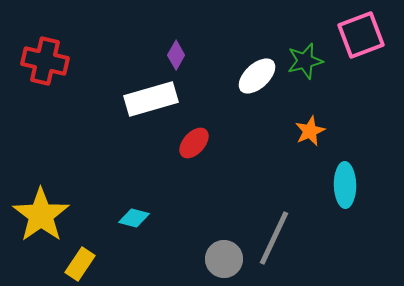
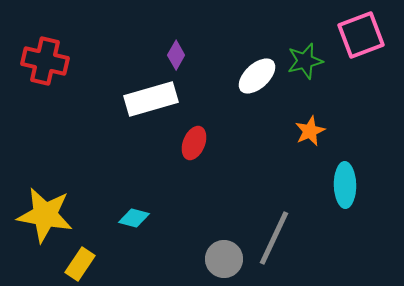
red ellipse: rotated 20 degrees counterclockwise
yellow star: moved 4 px right; rotated 26 degrees counterclockwise
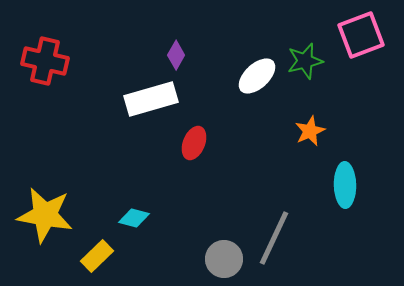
yellow rectangle: moved 17 px right, 8 px up; rotated 12 degrees clockwise
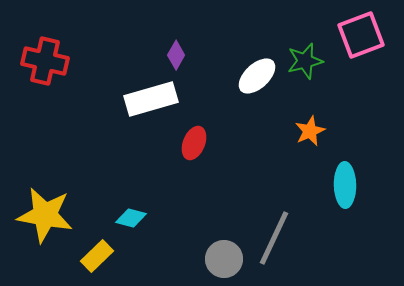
cyan diamond: moved 3 px left
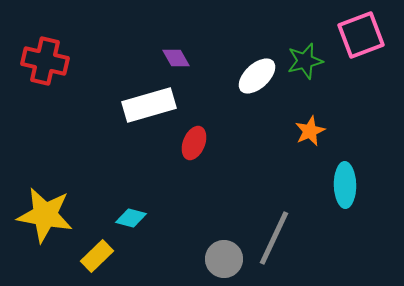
purple diamond: moved 3 px down; rotated 60 degrees counterclockwise
white rectangle: moved 2 px left, 6 px down
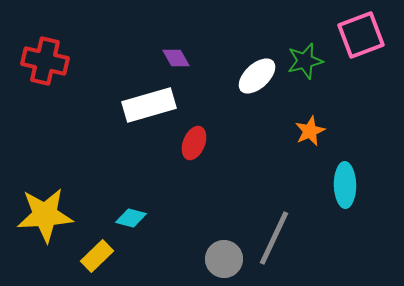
yellow star: rotated 14 degrees counterclockwise
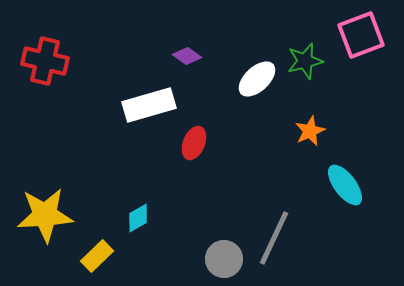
purple diamond: moved 11 px right, 2 px up; rotated 24 degrees counterclockwise
white ellipse: moved 3 px down
cyan ellipse: rotated 36 degrees counterclockwise
cyan diamond: moved 7 px right; rotated 44 degrees counterclockwise
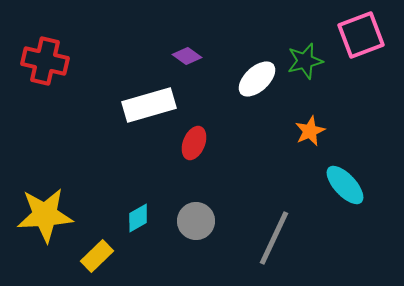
cyan ellipse: rotated 6 degrees counterclockwise
gray circle: moved 28 px left, 38 px up
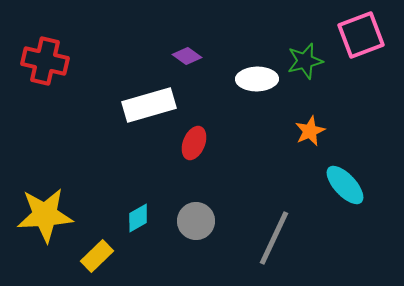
white ellipse: rotated 42 degrees clockwise
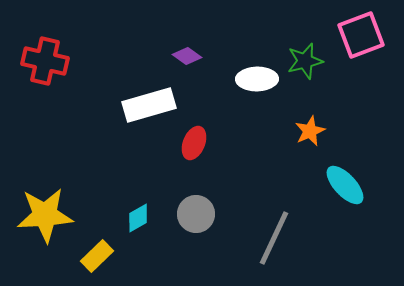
gray circle: moved 7 px up
